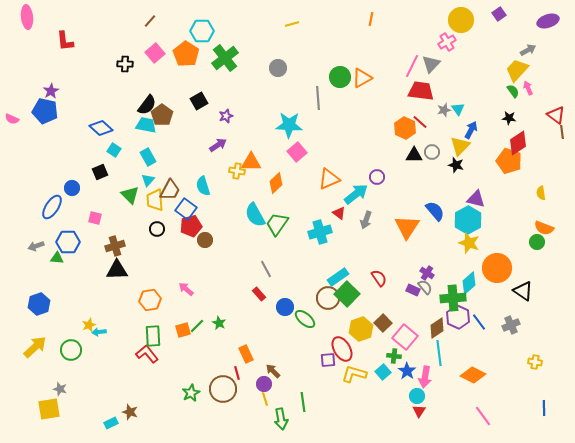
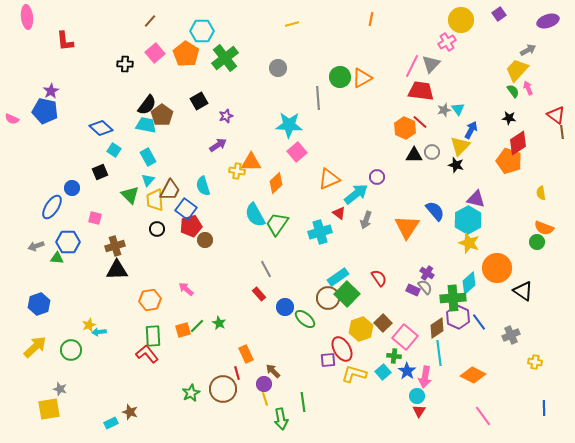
gray cross at (511, 325): moved 10 px down
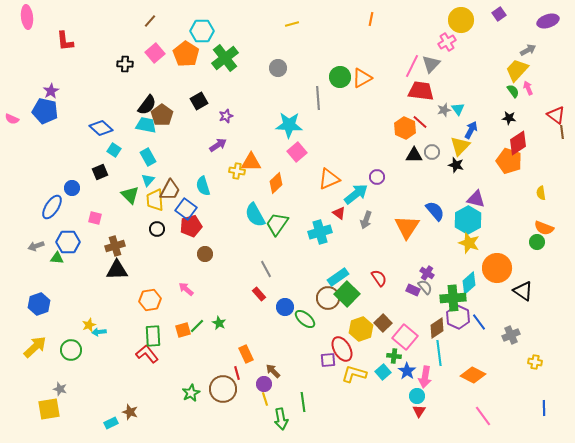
brown circle at (205, 240): moved 14 px down
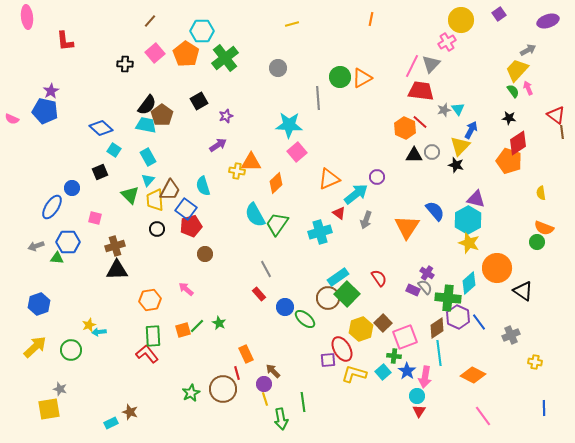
green cross at (453, 298): moved 5 px left; rotated 10 degrees clockwise
pink square at (405, 337): rotated 30 degrees clockwise
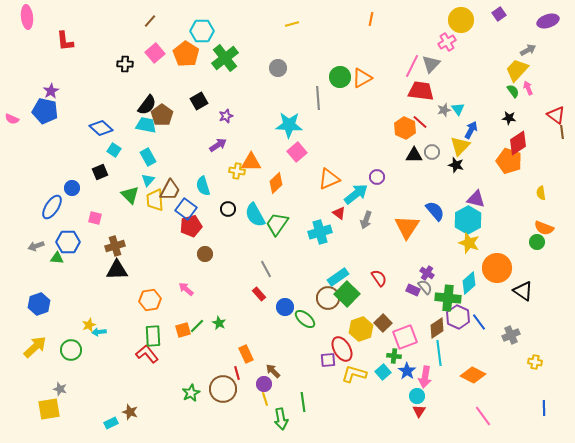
black circle at (157, 229): moved 71 px right, 20 px up
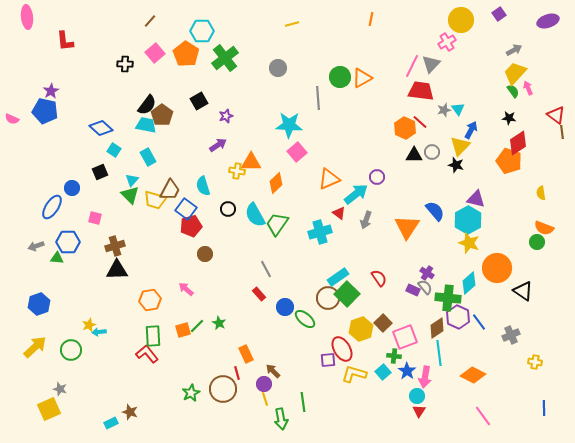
gray arrow at (528, 50): moved 14 px left
yellow trapezoid at (517, 70): moved 2 px left, 3 px down
cyan triangle at (148, 180): moved 16 px left
yellow trapezoid at (155, 200): rotated 70 degrees counterclockwise
yellow square at (49, 409): rotated 15 degrees counterclockwise
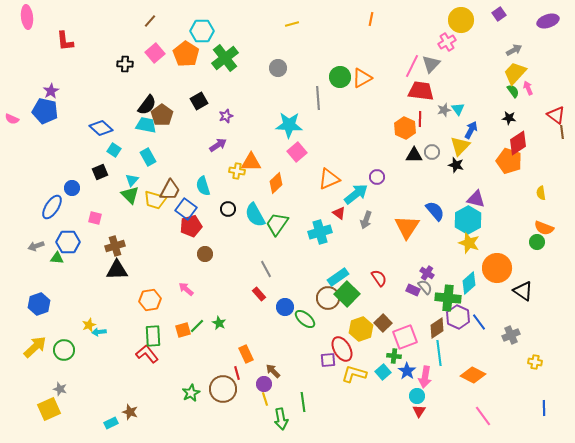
red line at (420, 122): moved 3 px up; rotated 49 degrees clockwise
green circle at (71, 350): moved 7 px left
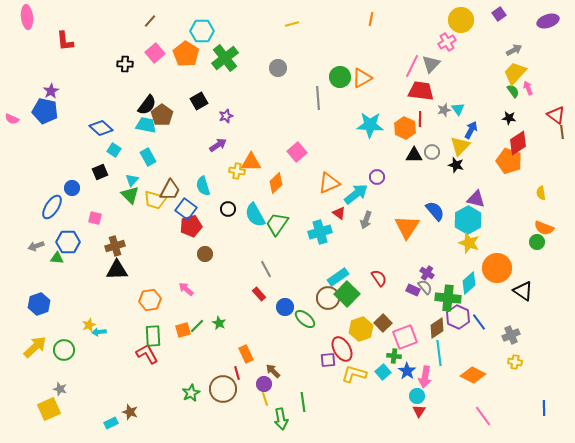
cyan star at (289, 125): moved 81 px right
orange triangle at (329, 179): moved 4 px down
red L-shape at (147, 354): rotated 10 degrees clockwise
yellow cross at (535, 362): moved 20 px left
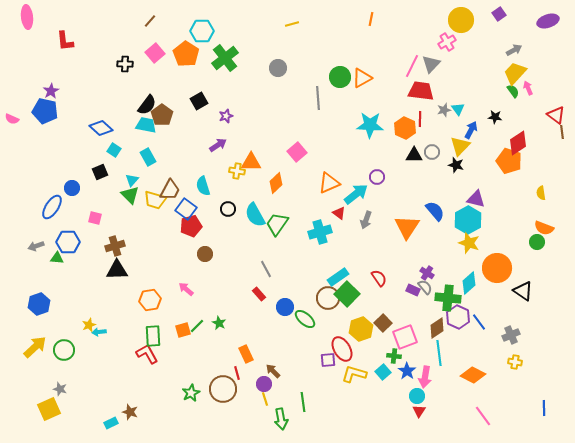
black star at (509, 118): moved 14 px left, 1 px up
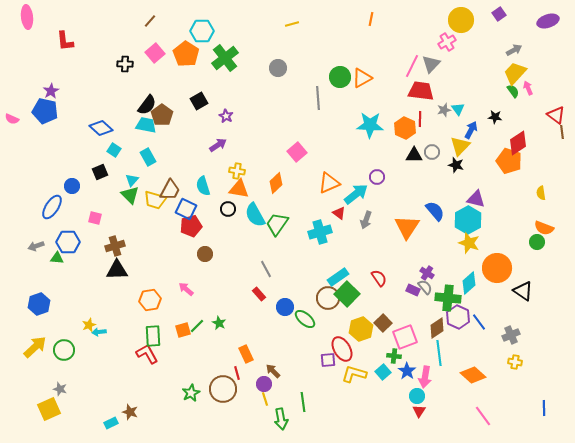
purple star at (226, 116): rotated 24 degrees counterclockwise
orange triangle at (251, 162): moved 12 px left, 27 px down; rotated 10 degrees clockwise
blue circle at (72, 188): moved 2 px up
blue square at (186, 209): rotated 10 degrees counterclockwise
orange diamond at (473, 375): rotated 15 degrees clockwise
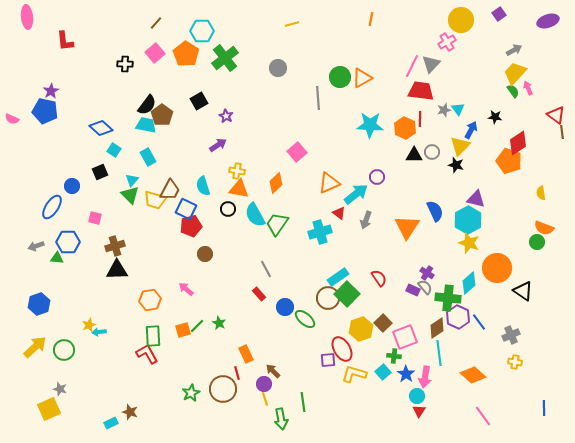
brown line at (150, 21): moved 6 px right, 2 px down
blue semicircle at (435, 211): rotated 15 degrees clockwise
blue star at (407, 371): moved 1 px left, 3 px down
